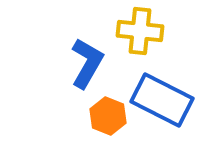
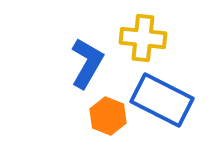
yellow cross: moved 3 px right, 7 px down
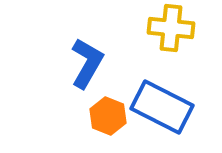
yellow cross: moved 28 px right, 10 px up
blue rectangle: moved 7 px down
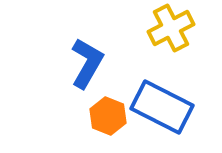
yellow cross: rotated 33 degrees counterclockwise
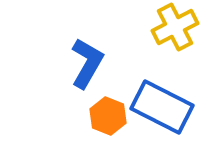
yellow cross: moved 4 px right, 1 px up
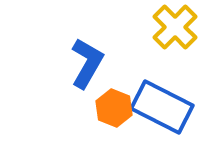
yellow cross: rotated 18 degrees counterclockwise
orange hexagon: moved 6 px right, 8 px up
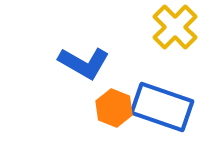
blue L-shape: moved 3 px left; rotated 90 degrees clockwise
blue rectangle: rotated 8 degrees counterclockwise
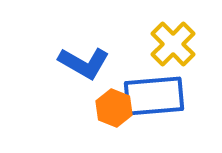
yellow cross: moved 2 px left, 17 px down
blue rectangle: moved 8 px left, 11 px up; rotated 24 degrees counterclockwise
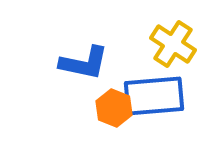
yellow cross: rotated 12 degrees counterclockwise
blue L-shape: rotated 18 degrees counterclockwise
